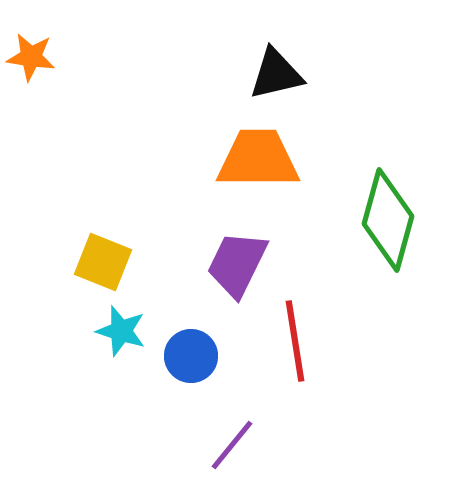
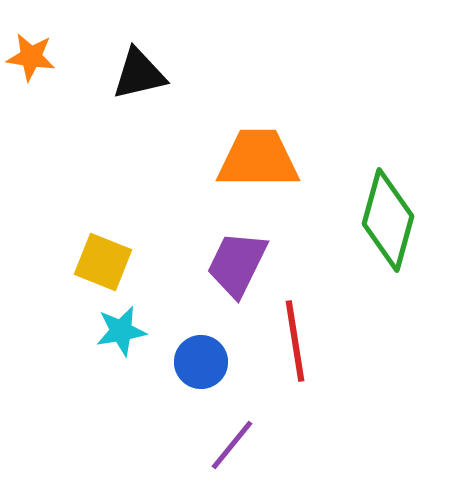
black triangle: moved 137 px left
cyan star: rotated 27 degrees counterclockwise
blue circle: moved 10 px right, 6 px down
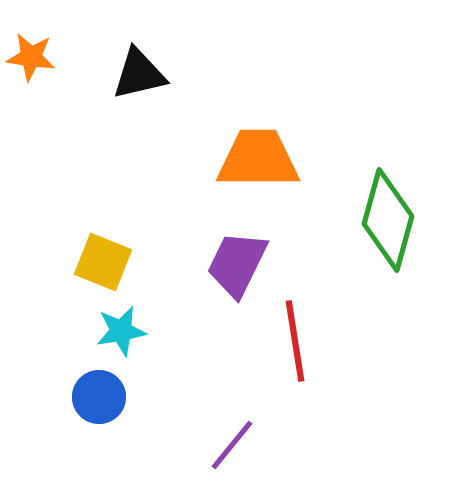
blue circle: moved 102 px left, 35 px down
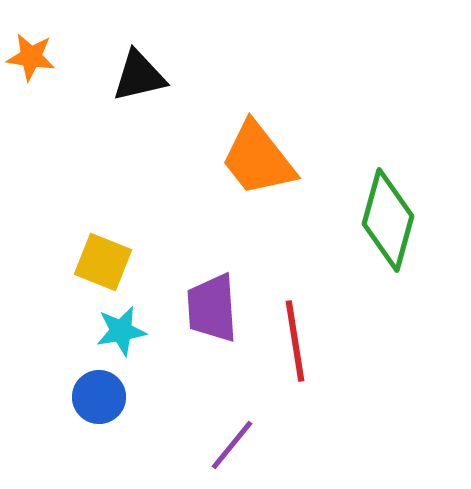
black triangle: moved 2 px down
orange trapezoid: rotated 128 degrees counterclockwise
purple trapezoid: moved 25 px left, 44 px down; rotated 30 degrees counterclockwise
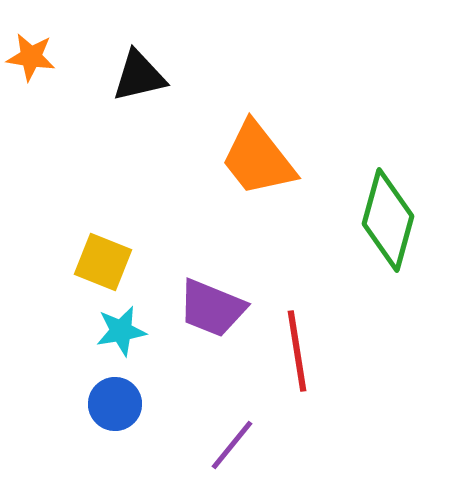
purple trapezoid: rotated 64 degrees counterclockwise
red line: moved 2 px right, 10 px down
blue circle: moved 16 px right, 7 px down
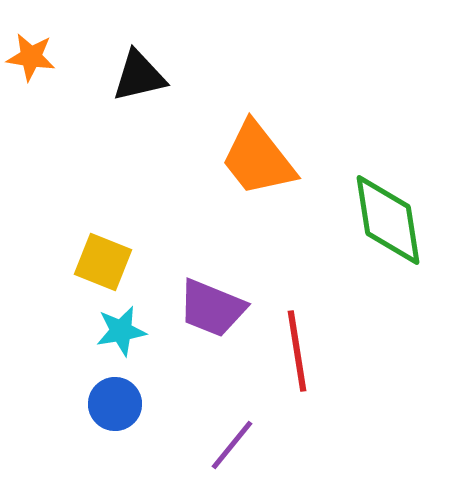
green diamond: rotated 24 degrees counterclockwise
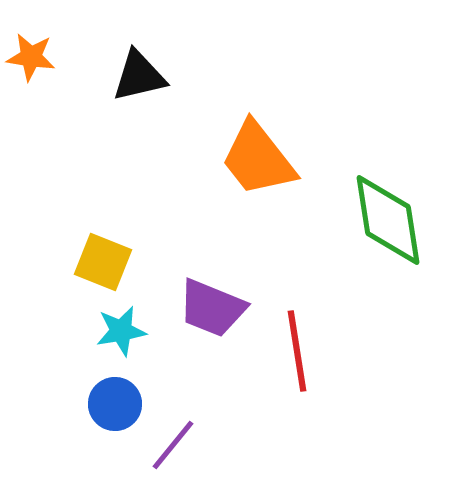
purple line: moved 59 px left
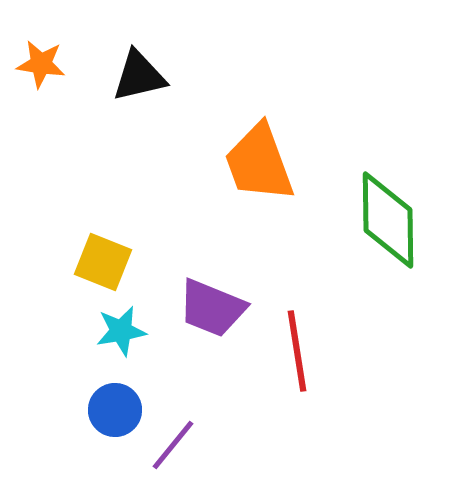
orange star: moved 10 px right, 7 px down
orange trapezoid: moved 1 px right, 4 px down; rotated 18 degrees clockwise
green diamond: rotated 8 degrees clockwise
blue circle: moved 6 px down
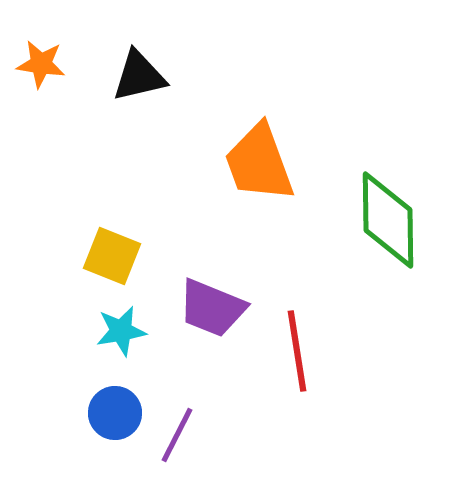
yellow square: moved 9 px right, 6 px up
blue circle: moved 3 px down
purple line: moved 4 px right, 10 px up; rotated 12 degrees counterclockwise
